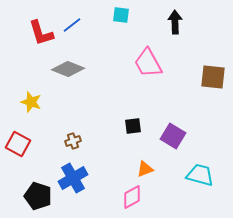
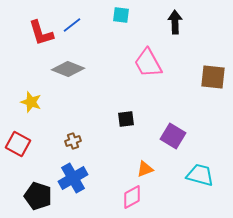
black square: moved 7 px left, 7 px up
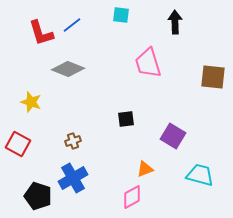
pink trapezoid: rotated 12 degrees clockwise
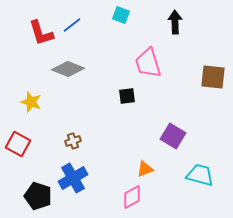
cyan square: rotated 12 degrees clockwise
black square: moved 1 px right, 23 px up
